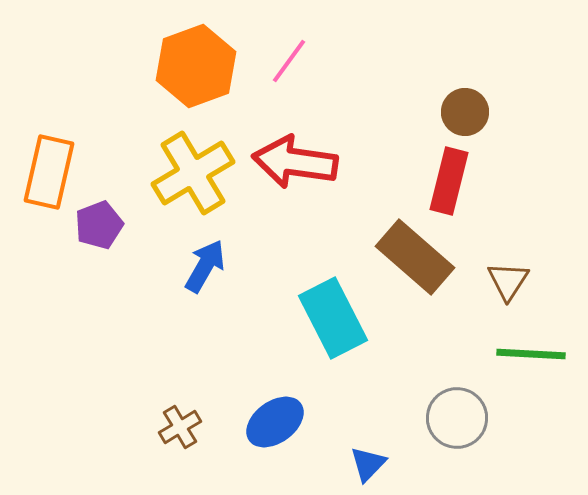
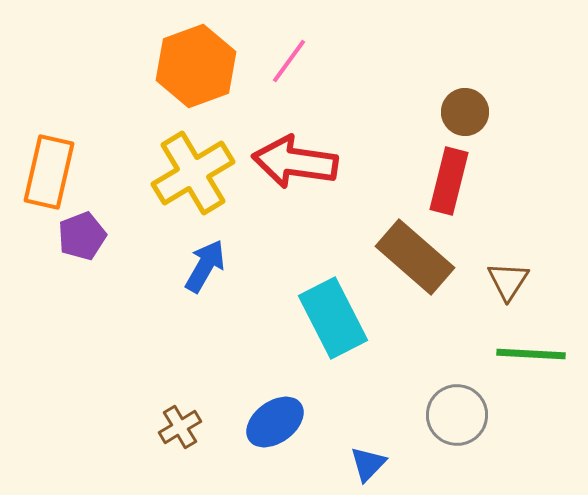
purple pentagon: moved 17 px left, 11 px down
gray circle: moved 3 px up
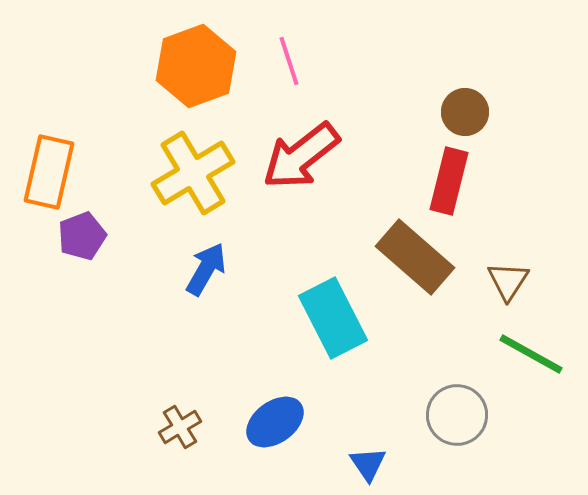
pink line: rotated 54 degrees counterclockwise
red arrow: moved 6 px right, 6 px up; rotated 46 degrees counterclockwise
blue arrow: moved 1 px right, 3 px down
green line: rotated 26 degrees clockwise
blue triangle: rotated 18 degrees counterclockwise
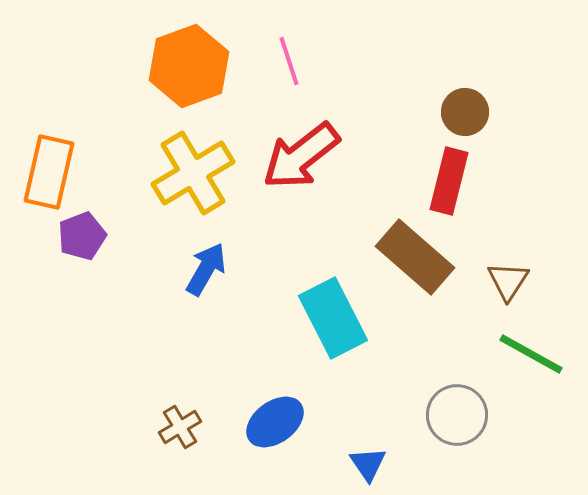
orange hexagon: moved 7 px left
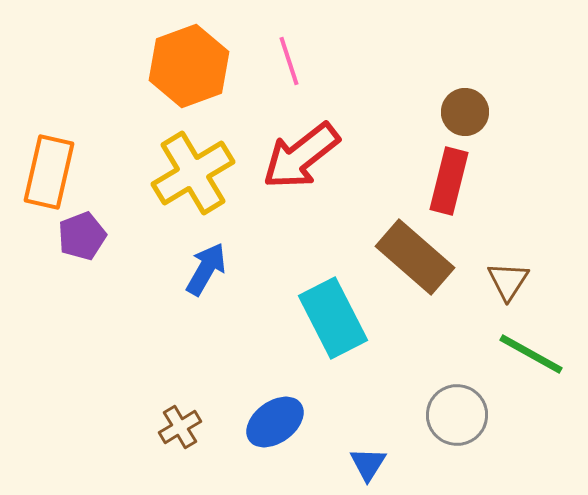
blue triangle: rotated 6 degrees clockwise
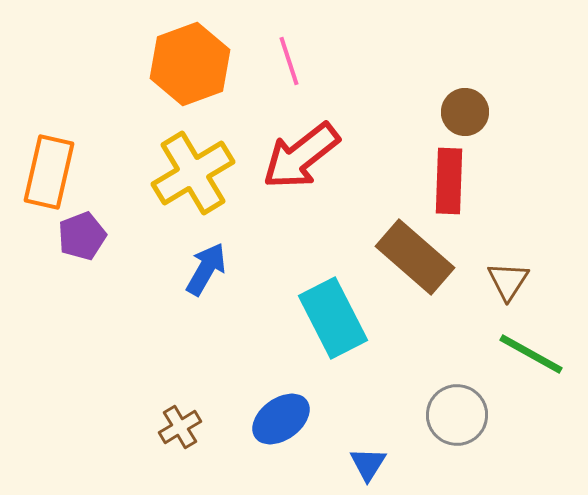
orange hexagon: moved 1 px right, 2 px up
red rectangle: rotated 12 degrees counterclockwise
blue ellipse: moved 6 px right, 3 px up
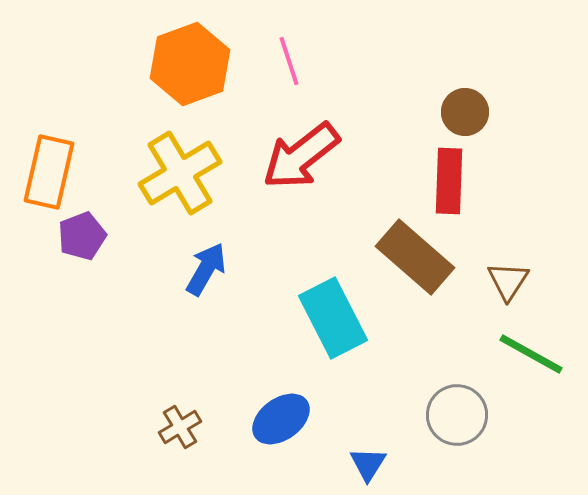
yellow cross: moved 13 px left
